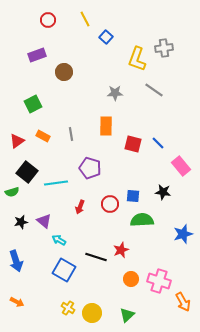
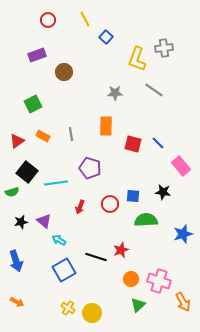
green semicircle at (142, 220): moved 4 px right
blue square at (64, 270): rotated 30 degrees clockwise
green triangle at (127, 315): moved 11 px right, 10 px up
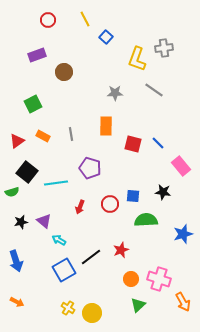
black line at (96, 257): moved 5 px left; rotated 55 degrees counterclockwise
pink cross at (159, 281): moved 2 px up
